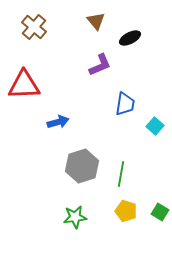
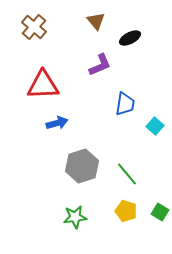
red triangle: moved 19 px right
blue arrow: moved 1 px left, 1 px down
green line: moved 6 px right; rotated 50 degrees counterclockwise
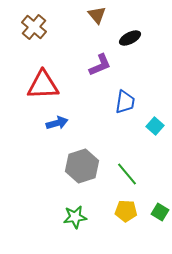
brown triangle: moved 1 px right, 6 px up
blue trapezoid: moved 2 px up
yellow pentagon: rotated 15 degrees counterclockwise
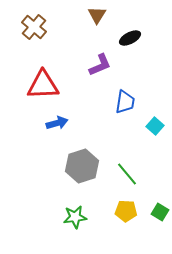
brown triangle: rotated 12 degrees clockwise
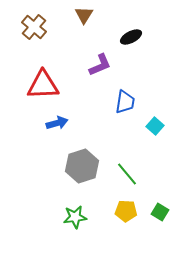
brown triangle: moved 13 px left
black ellipse: moved 1 px right, 1 px up
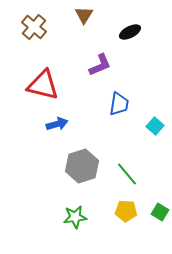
black ellipse: moved 1 px left, 5 px up
red triangle: rotated 16 degrees clockwise
blue trapezoid: moved 6 px left, 2 px down
blue arrow: moved 1 px down
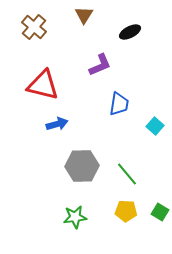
gray hexagon: rotated 16 degrees clockwise
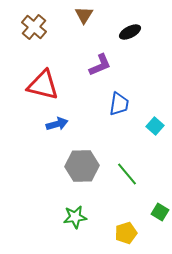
yellow pentagon: moved 22 px down; rotated 20 degrees counterclockwise
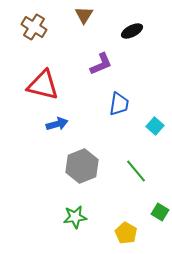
brown cross: rotated 10 degrees counterclockwise
black ellipse: moved 2 px right, 1 px up
purple L-shape: moved 1 px right, 1 px up
gray hexagon: rotated 20 degrees counterclockwise
green line: moved 9 px right, 3 px up
yellow pentagon: rotated 25 degrees counterclockwise
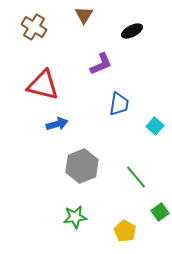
green line: moved 6 px down
green square: rotated 24 degrees clockwise
yellow pentagon: moved 1 px left, 2 px up
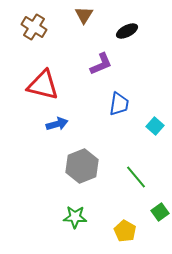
black ellipse: moved 5 px left
green star: rotated 10 degrees clockwise
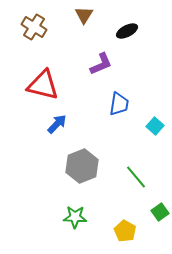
blue arrow: rotated 30 degrees counterclockwise
